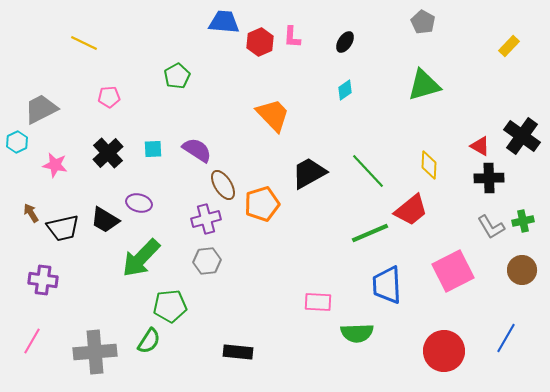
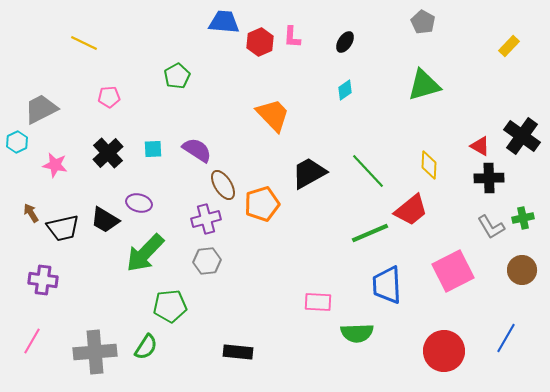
green cross at (523, 221): moved 3 px up
green arrow at (141, 258): moved 4 px right, 5 px up
green semicircle at (149, 341): moved 3 px left, 6 px down
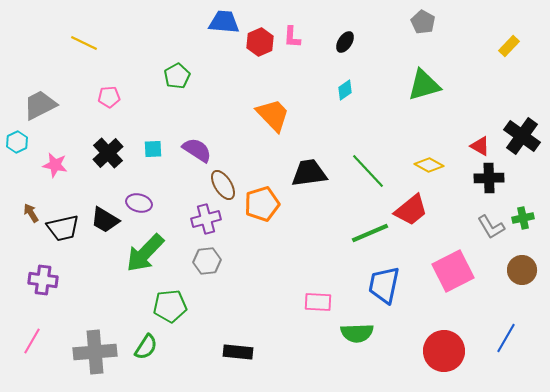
gray trapezoid at (41, 109): moved 1 px left, 4 px up
yellow diamond at (429, 165): rotated 64 degrees counterclockwise
black trapezoid at (309, 173): rotated 21 degrees clockwise
blue trapezoid at (387, 285): moved 3 px left; rotated 15 degrees clockwise
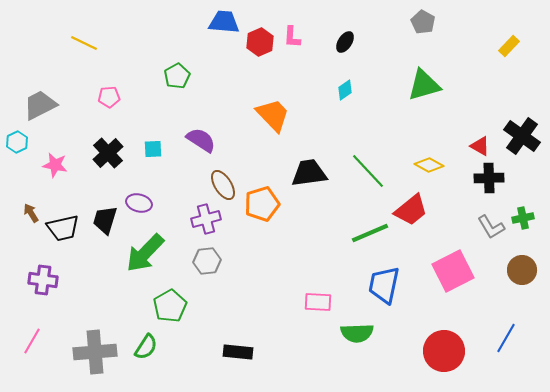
purple semicircle at (197, 150): moved 4 px right, 10 px up
black trapezoid at (105, 220): rotated 76 degrees clockwise
green pentagon at (170, 306): rotated 24 degrees counterclockwise
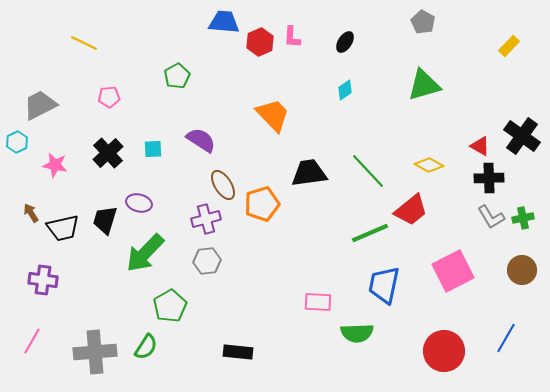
gray L-shape at (491, 227): moved 10 px up
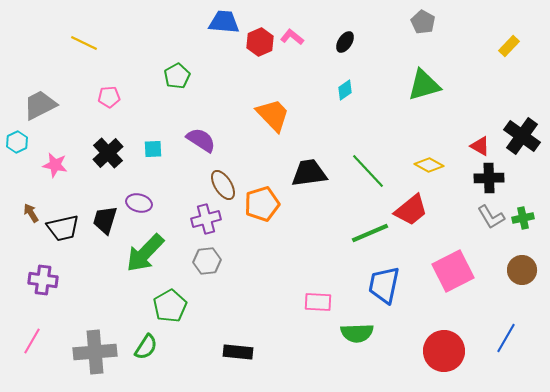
pink L-shape at (292, 37): rotated 125 degrees clockwise
